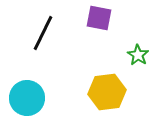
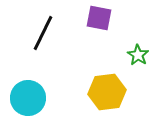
cyan circle: moved 1 px right
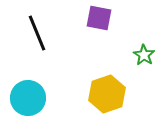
black line: moved 6 px left; rotated 48 degrees counterclockwise
green star: moved 6 px right
yellow hexagon: moved 2 px down; rotated 12 degrees counterclockwise
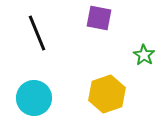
cyan circle: moved 6 px right
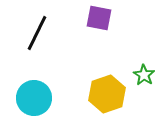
black line: rotated 48 degrees clockwise
green star: moved 20 px down
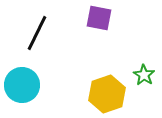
cyan circle: moved 12 px left, 13 px up
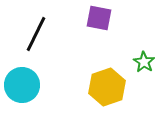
black line: moved 1 px left, 1 px down
green star: moved 13 px up
yellow hexagon: moved 7 px up
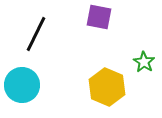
purple square: moved 1 px up
yellow hexagon: rotated 18 degrees counterclockwise
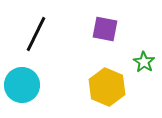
purple square: moved 6 px right, 12 px down
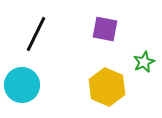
green star: rotated 15 degrees clockwise
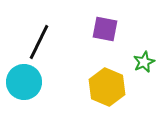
black line: moved 3 px right, 8 px down
cyan circle: moved 2 px right, 3 px up
